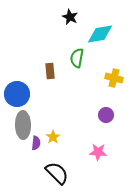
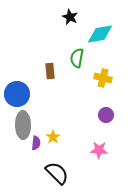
yellow cross: moved 11 px left
pink star: moved 1 px right, 2 px up
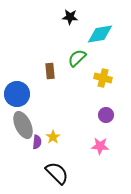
black star: rotated 21 degrees counterclockwise
green semicircle: rotated 36 degrees clockwise
gray ellipse: rotated 24 degrees counterclockwise
purple semicircle: moved 1 px right, 1 px up
pink star: moved 1 px right, 4 px up
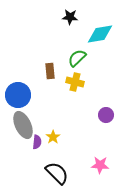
yellow cross: moved 28 px left, 4 px down
blue circle: moved 1 px right, 1 px down
pink star: moved 19 px down
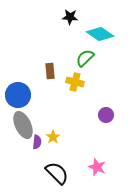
cyan diamond: rotated 44 degrees clockwise
green semicircle: moved 8 px right
pink star: moved 3 px left, 2 px down; rotated 18 degrees clockwise
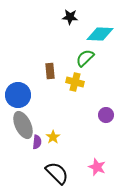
cyan diamond: rotated 32 degrees counterclockwise
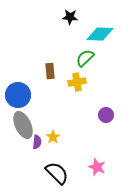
yellow cross: moved 2 px right; rotated 24 degrees counterclockwise
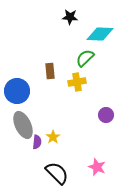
blue circle: moved 1 px left, 4 px up
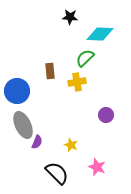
yellow star: moved 18 px right, 8 px down; rotated 16 degrees counterclockwise
purple semicircle: rotated 16 degrees clockwise
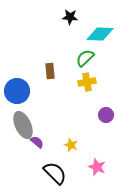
yellow cross: moved 10 px right
purple semicircle: rotated 72 degrees counterclockwise
black semicircle: moved 2 px left
